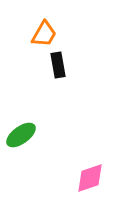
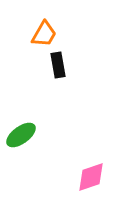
pink diamond: moved 1 px right, 1 px up
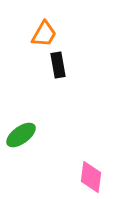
pink diamond: rotated 64 degrees counterclockwise
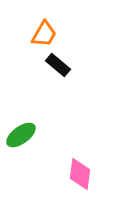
black rectangle: rotated 40 degrees counterclockwise
pink diamond: moved 11 px left, 3 px up
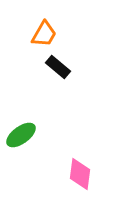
black rectangle: moved 2 px down
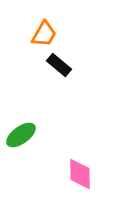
black rectangle: moved 1 px right, 2 px up
pink diamond: rotated 8 degrees counterclockwise
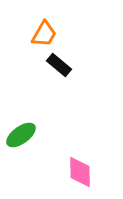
pink diamond: moved 2 px up
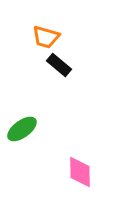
orange trapezoid: moved 2 px right, 3 px down; rotated 76 degrees clockwise
green ellipse: moved 1 px right, 6 px up
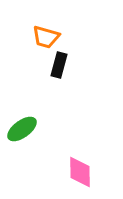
black rectangle: rotated 65 degrees clockwise
